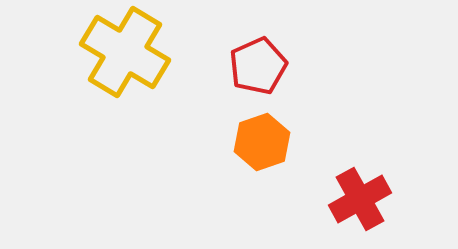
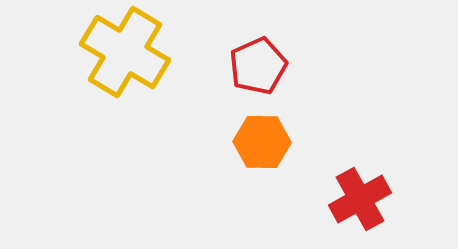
orange hexagon: rotated 20 degrees clockwise
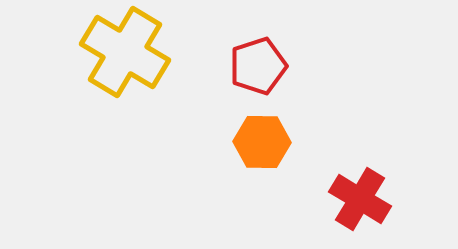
red pentagon: rotated 6 degrees clockwise
red cross: rotated 30 degrees counterclockwise
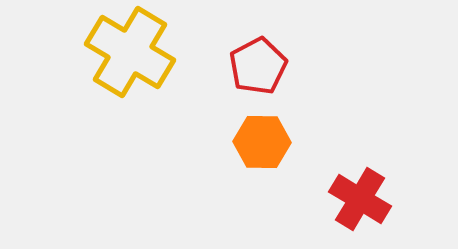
yellow cross: moved 5 px right
red pentagon: rotated 10 degrees counterclockwise
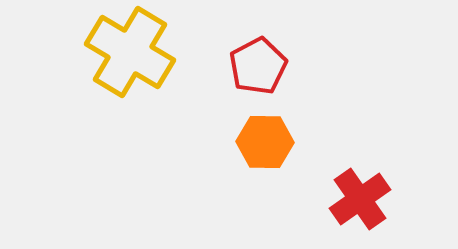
orange hexagon: moved 3 px right
red cross: rotated 24 degrees clockwise
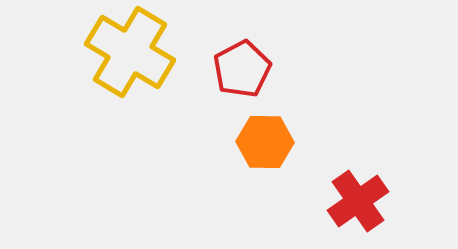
red pentagon: moved 16 px left, 3 px down
red cross: moved 2 px left, 2 px down
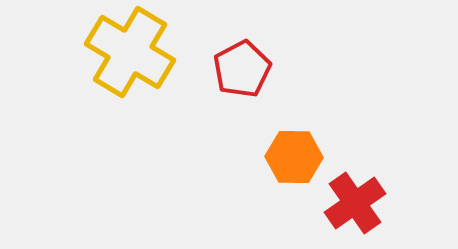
orange hexagon: moved 29 px right, 15 px down
red cross: moved 3 px left, 2 px down
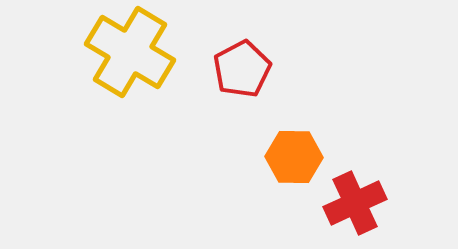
red cross: rotated 10 degrees clockwise
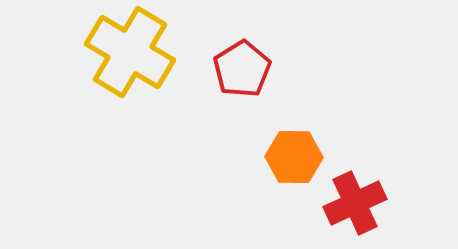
red pentagon: rotated 4 degrees counterclockwise
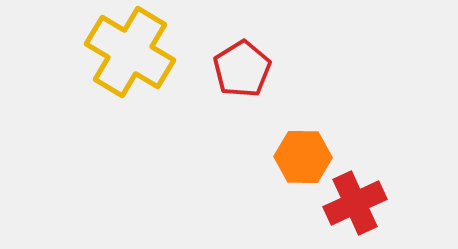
orange hexagon: moved 9 px right
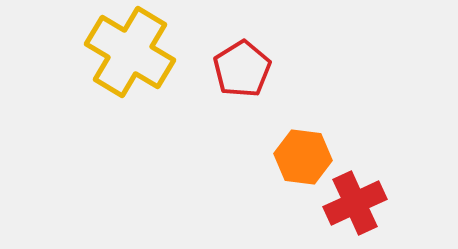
orange hexagon: rotated 6 degrees clockwise
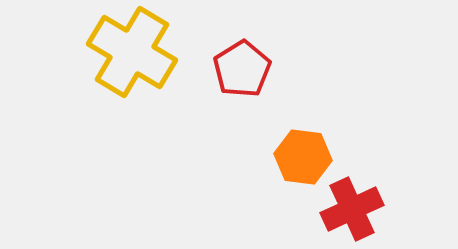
yellow cross: moved 2 px right
red cross: moved 3 px left, 6 px down
